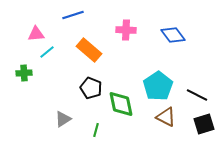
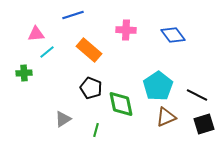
brown triangle: rotated 50 degrees counterclockwise
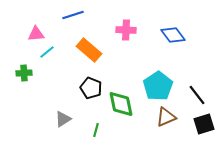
black line: rotated 25 degrees clockwise
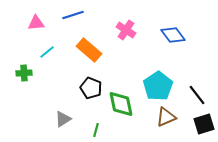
pink cross: rotated 30 degrees clockwise
pink triangle: moved 11 px up
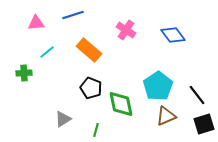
brown triangle: moved 1 px up
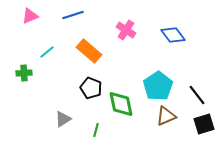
pink triangle: moved 6 px left, 7 px up; rotated 18 degrees counterclockwise
orange rectangle: moved 1 px down
